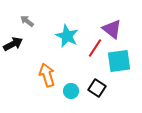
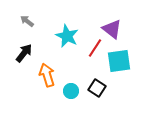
black arrow: moved 11 px right, 9 px down; rotated 24 degrees counterclockwise
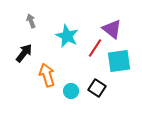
gray arrow: moved 4 px right; rotated 32 degrees clockwise
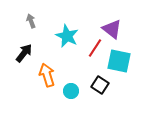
cyan square: rotated 20 degrees clockwise
black square: moved 3 px right, 3 px up
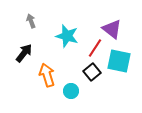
cyan star: rotated 10 degrees counterclockwise
black square: moved 8 px left, 13 px up; rotated 18 degrees clockwise
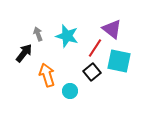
gray arrow: moved 7 px right, 13 px down
cyan circle: moved 1 px left
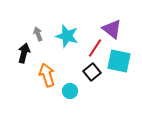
black arrow: rotated 24 degrees counterclockwise
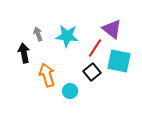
cyan star: rotated 10 degrees counterclockwise
black arrow: rotated 24 degrees counterclockwise
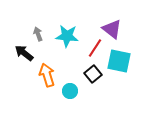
black arrow: rotated 42 degrees counterclockwise
black square: moved 1 px right, 2 px down
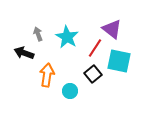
cyan star: moved 1 px down; rotated 25 degrees clockwise
black arrow: rotated 18 degrees counterclockwise
orange arrow: rotated 25 degrees clockwise
